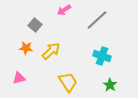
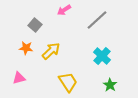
cyan cross: rotated 24 degrees clockwise
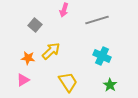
pink arrow: rotated 40 degrees counterclockwise
gray line: rotated 25 degrees clockwise
orange star: moved 2 px right, 10 px down
cyan cross: rotated 18 degrees counterclockwise
pink triangle: moved 4 px right, 2 px down; rotated 16 degrees counterclockwise
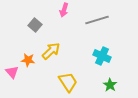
orange star: moved 2 px down
pink triangle: moved 11 px left, 8 px up; rotated 40 degrees counterclockwise
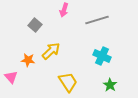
pink triangle: moved 1 px left, 5 px down
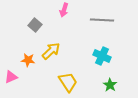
gray line: moved 5 px right; rotated 20 degrees clockwise
pink triangle: rotated 48 degrees clockwise
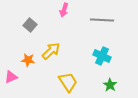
gray square: moved 5 px left
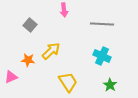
pink arrow: rotated 24 degrees counterclockwise
gray line: moved 4 px down
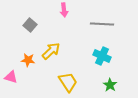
pink triangle: rotated 40 degrees clockwise
